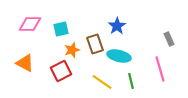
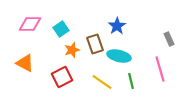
cyan square: rotated 21 degrees counterclockwise
red square: moved 1 px right, 6 px down
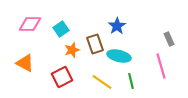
pink line: moved 1 px right, 3 px up
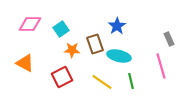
orange star: rotated 21 degrees clockwise
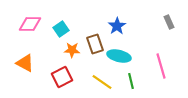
gray rectangle: moved 17 px up
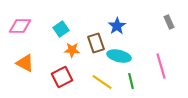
pink diamond: moved 10 px left, 2 px down
brown rectangle: moved 1 px right, 1 px up
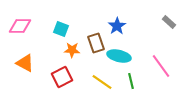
gray rectangle: rotated 24 degrees counterclockwise
cyan square: rotated 35 degrees counterclockwise
pink line: rotated 20 degrees counterclockwise
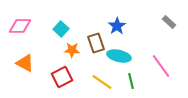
cyan square: rotated 21 degrees clockwise
